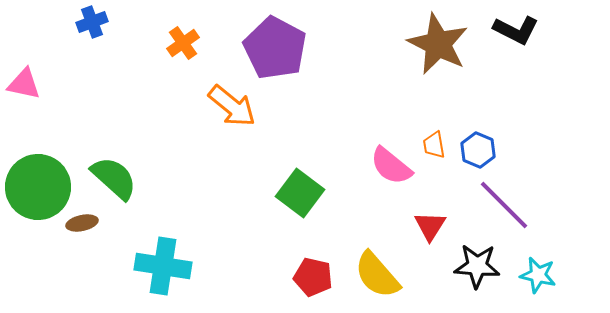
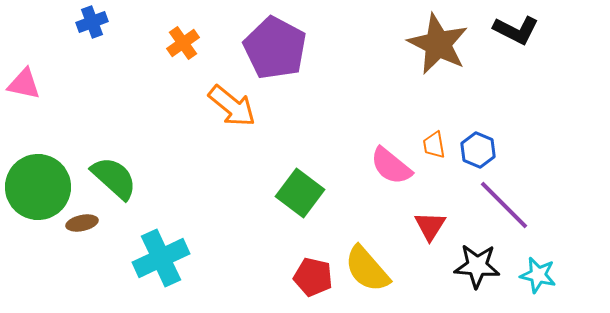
cyan cross: moved 2 px left, 8 px up; rotated 34 degrees counterclockwise
yellow semicircle: moved 10 px left, 6 px up
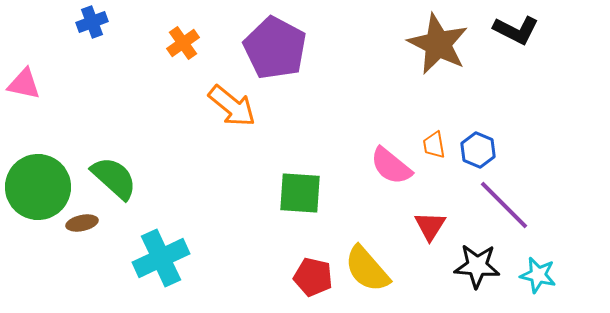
green square: rotated 33 degrees counterclockwise
